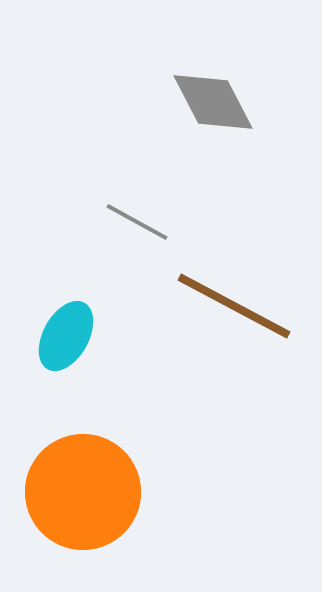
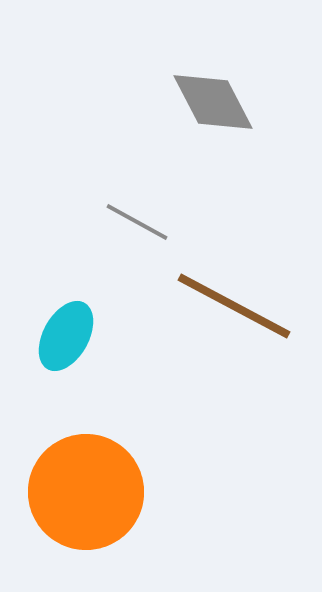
orange circle: moved 3 px right
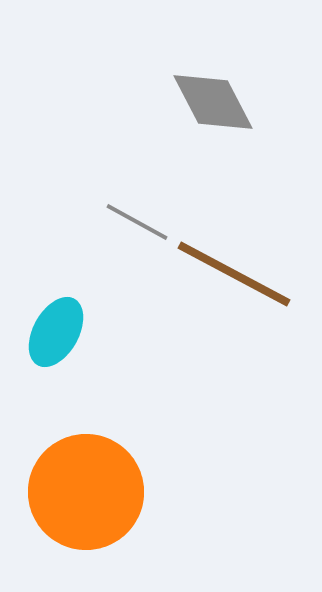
brown line: moved 32 px up
cyan ellipse: moved 10 px left, 4 px up
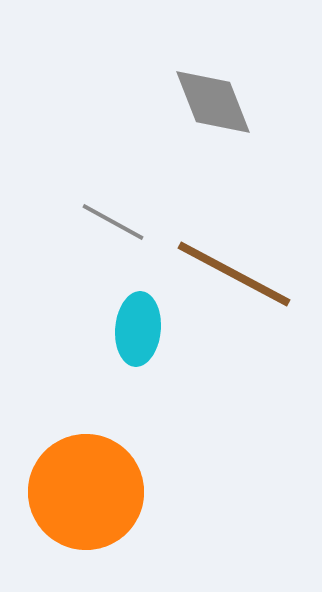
gray diamond: rotated 6 degrees clockwise
gray line: moved 24 px left
cyan ellipse: moved 82 px right, 3 px up; rotated 24 degrees counterclockwise
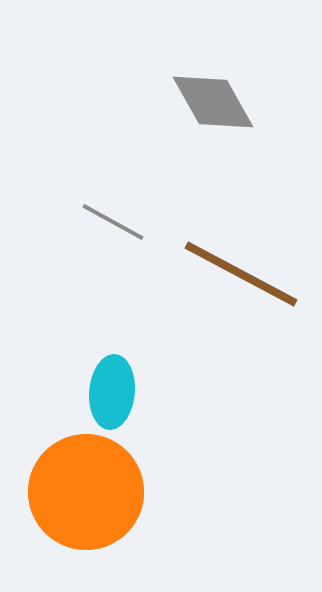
gray diamond: rotated 8 degrees counterclockwise
brown line: moved 7 px right
cyan ellipse: moved 26 px left, 63 px down
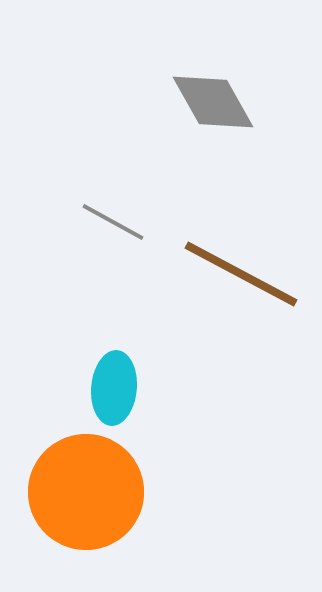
cyan ellipse: moved 2 px right, 4 px up
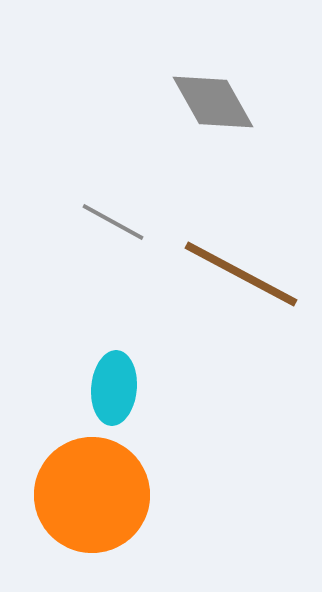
orange circle: moved 6 px right, 3 px down
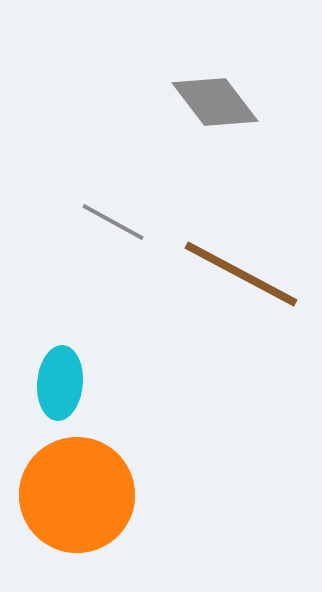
gray diamond: moved 2 px right; rotated 8 degrees counterclockwise
cyan ellipse: moved 54 px left, 5 px up
orange circle: moved 15 px left
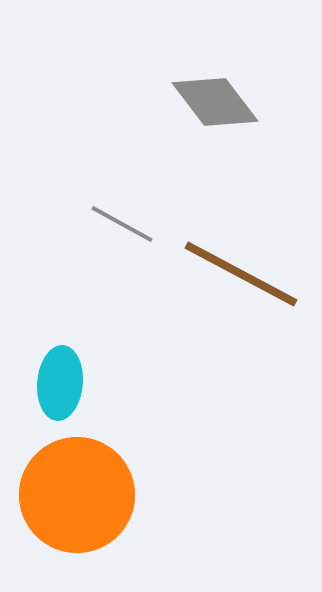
gray line: moved 9 px right, 2 px down
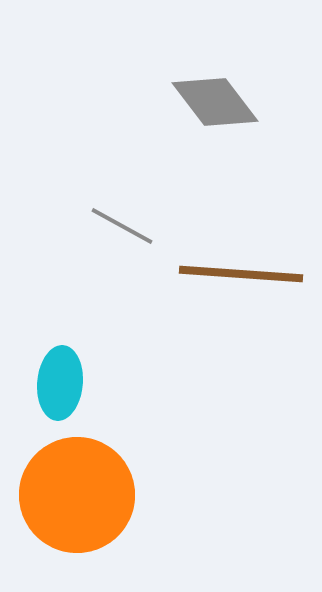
gray line: moved 2 px down
brown line: rotated 24 degrees counterclockwise
